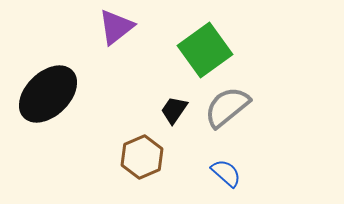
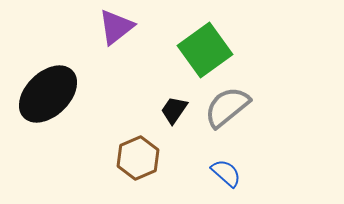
brown hexagon: moved 4 px left, 1 px down
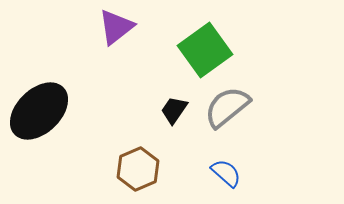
black ellipse: moved 9 px left, 17 px down
brown hexagon: moved 11 px down
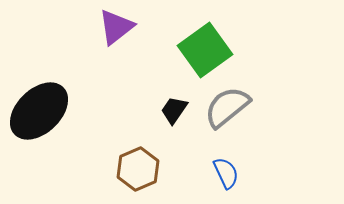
blue semicircle: rotated 24 degrees clockwise
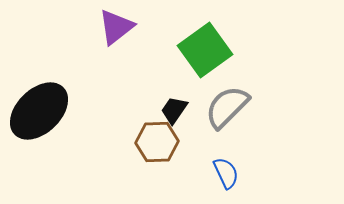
gray semicircle: rotated 6 degrees counterclockwise
brown hexagon: moved 19 px right, 27 px up; rotated 21 degrees clockwise
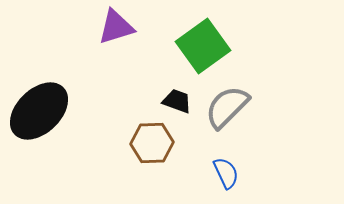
purple triangle: rotated 21 degrees clockwise
green square: moved 2 px left, 4 px up
black trapezoid: moved 3 px right, 9 px up; rotated 76 degrees clockwise
brown hexagon: moved 5 px left, 1 px down
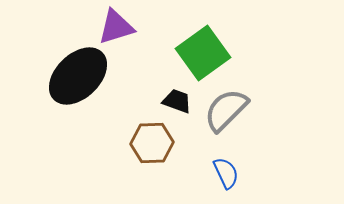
green square: moved 7 px down
gray semicircle: moved 1 px left, 3 px down
black ellipse: moved 39 px right, 35 px up
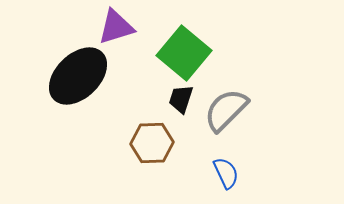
green square: moved 19 px left; rotated 14 degrees counterclockwise
black trapezoid: moved 4 px right, 2 px up; rotated 92 degrees counterclockwise
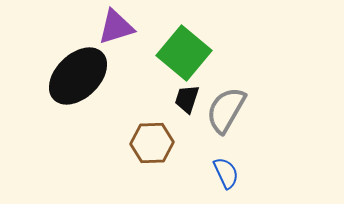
black trapezoid: moved 6 px right
gray semicircle: rotated 15 degrees counterclockwise
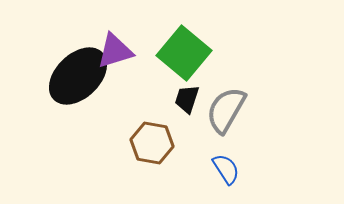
purple triangle: moved 1 px left, 24 px down
brown hexagon: rotated 12 degrees clockwise
blue semicircle: moved 4 px up; rotated 8 degrees counterclockwise
